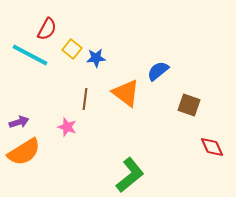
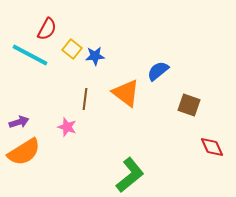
blue star: moved 1 px left, 2 px up
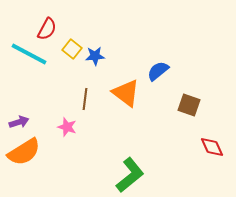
cyan line: moved 1 px left, 1 px up
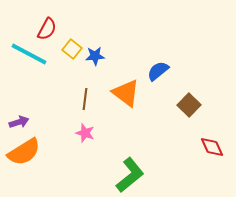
brown square: rotated 25 degrees clockwise
pink star: moved 18 px right, 6 px down
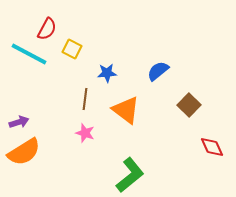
yellow square: rotated 12 degrees counterclockwise
blue star: moved 12 px right, 17 px down
orange triangle: moved 17 px down
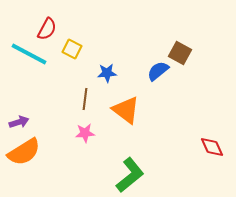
brown square: moved 9 px left, 52 px up; rotated 15 degrees counterclockwise
pink star: rotated 24 degrees counterclockwise
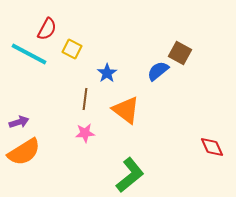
blue star: rotated 30 degrees counterclockwise
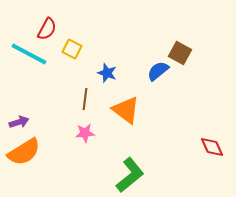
blue star: rotated 18 degrees counterclockwise
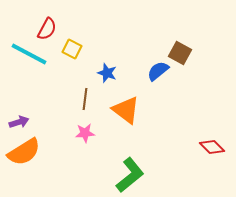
red diamond: rotated 20 degrees counterclockwise
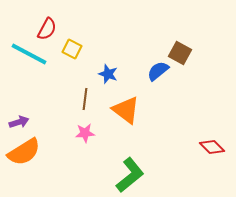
blue star: moved 1 px right, 1 px down
